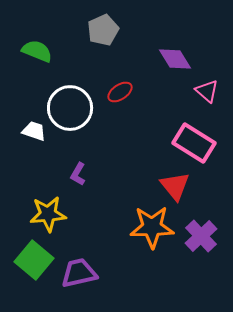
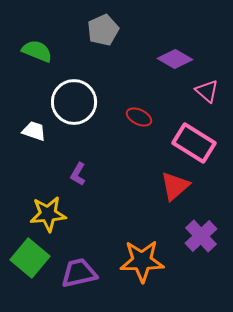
purple diamond: rotated 28 degrees counterclockwise
red ellipse: moved 19 px right, 25 px down; rotated 60 degrees clockwise
white circle: moved 4 px right, 6 px up
red triangle: rotated 28 degrees clockwise
orange star: moved 10 px left, 34 px down
green square: moved 4 px left, 2 px up
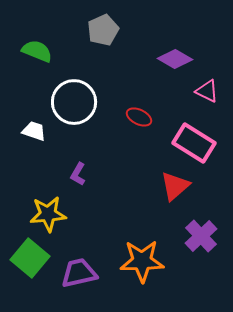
pink triangle: rotated 15 degrees counterclockwise
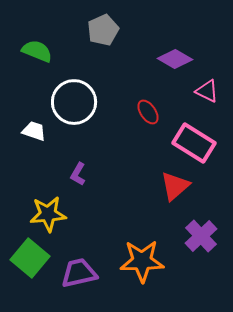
red ellipse: moved 9 px right, 5 px up; rotated 30 degrees clockwise
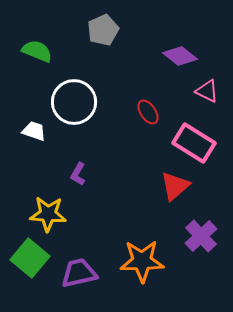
purple diamond: moved 5 px right, 3 px up; rotated 8 degrees clockwise
yellow star: rotated 9 degrees clockwise
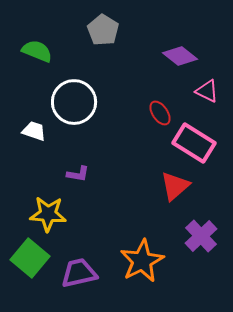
gray pentagon: rotated 16 degrees counterclockwise
red ellipse: moved 12 px right, 1 px down
purple L-shape: rotated 110 degrees counterclockwise
orange star: rotated 27 degrees counterclockwise
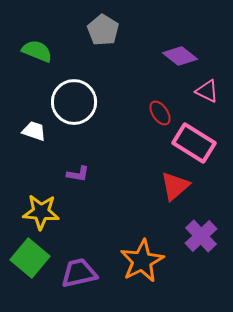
yellow star: moved 7 px left, 2 px up
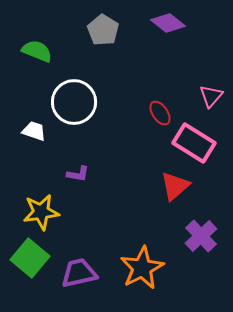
purple diamond: moved 12 px left, 33 px up
pink triangle: moved 4 px right, 5 px down; rotated 45 degrees clockwise
yellow star: rotated 12 degrees counterclockwise
orange star: moved 7 px down
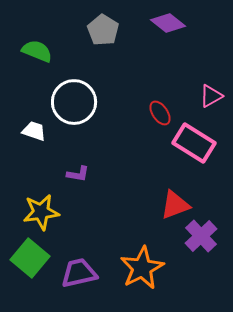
pink triangle: rotated 20 degrees clockwise
red triangle: moved 19 px down; rotated 20 degrees clockwise
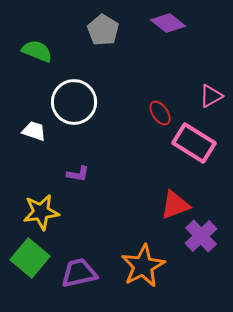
orange star: moved 1 px right, 2 px up
